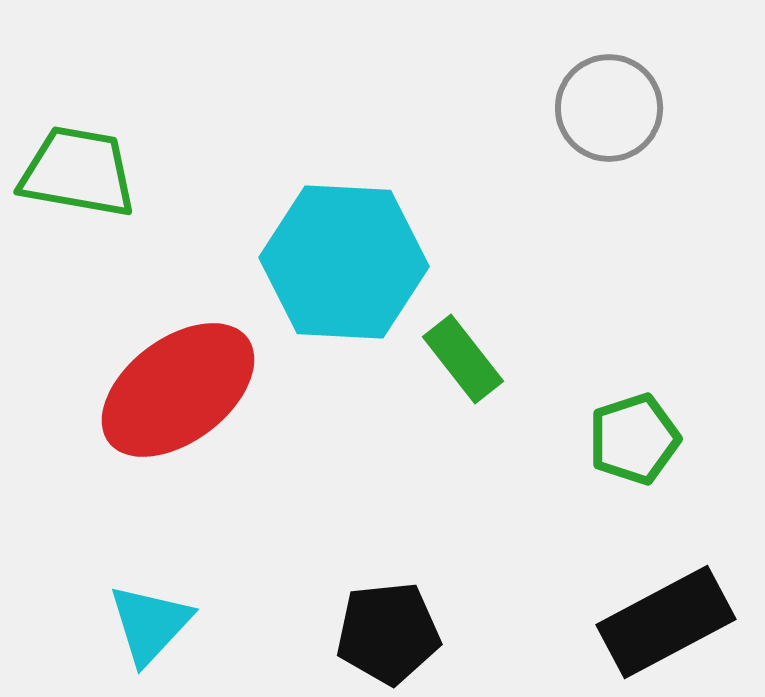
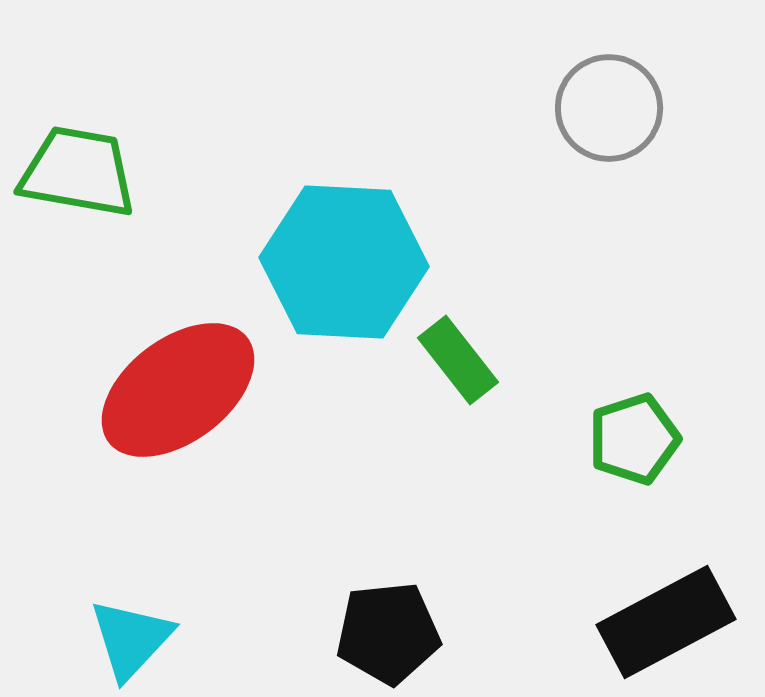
green rectangle: moved 5 px left, 1 px down
cyan triangle: moved 19 px left, 15 px down
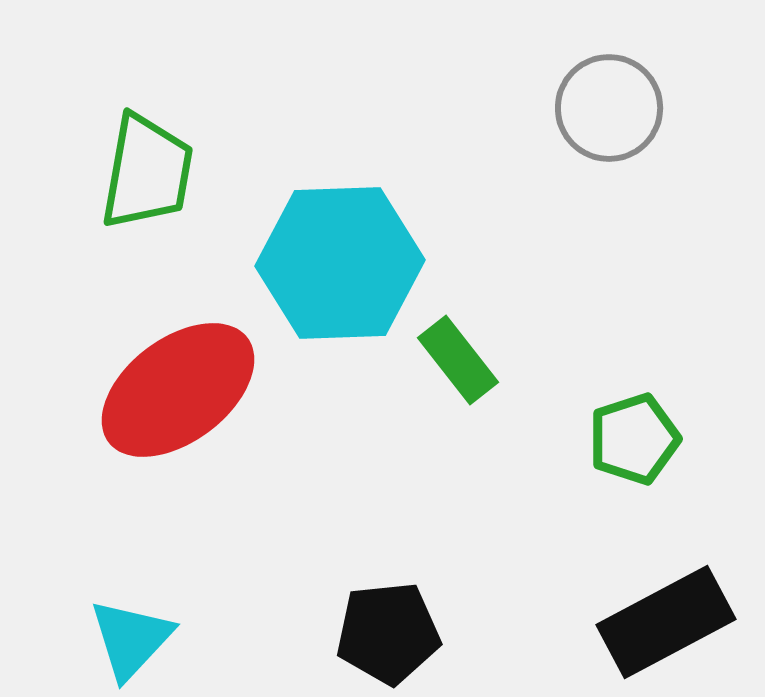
green trapezoid: moved 69 px right; rotated 90 degrees clockwise
cyan hexagon: moved 4 px left, 1 px down; rotated 5 degrees counterclockwise
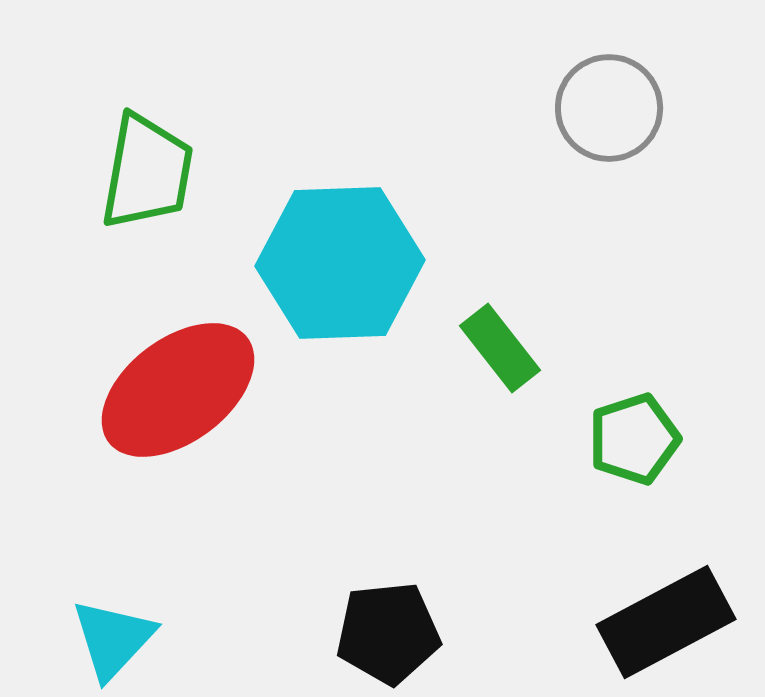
green rectangle: moved 42 px right, 12 px up
cyan triangle: moved 18 px left
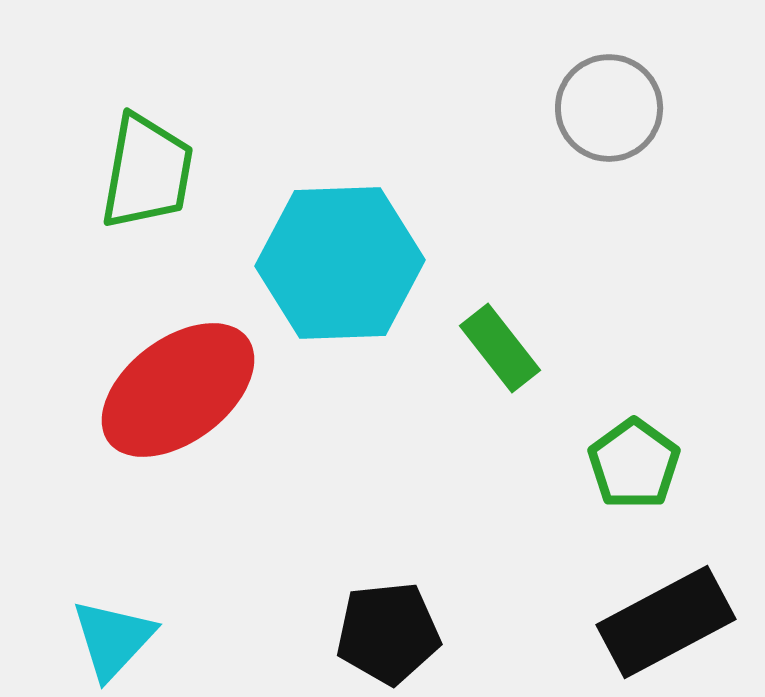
green pentagon: moved 25 px down; rotated 18 degrees counterclockwise
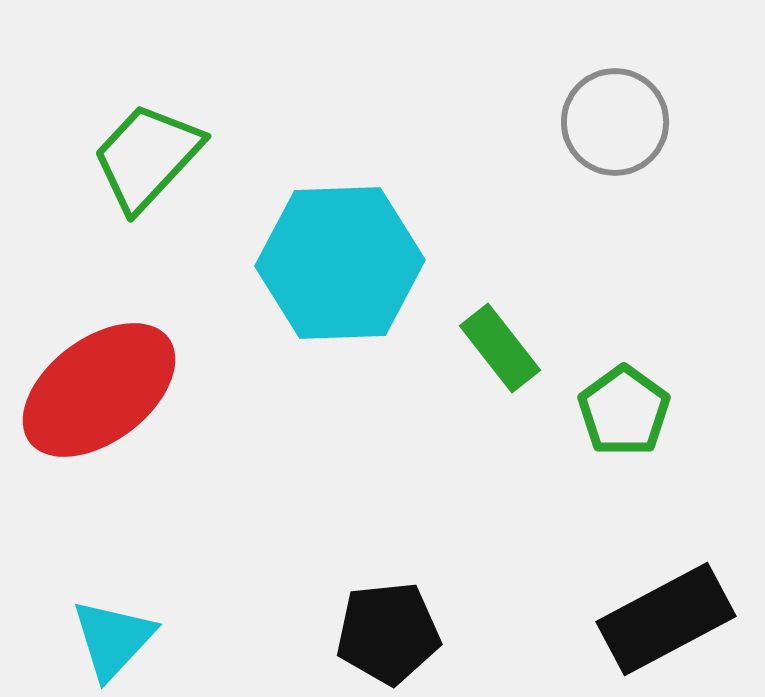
gray circle: moved 6 px right, 14 px down
green trapezoid: moved 15 px up; rotated 147 degrees counterclockwise
red ellipse: moved 79 px left
green pentagon: moved 10 px left, 53 px up
black rectangle: moved 3 px up
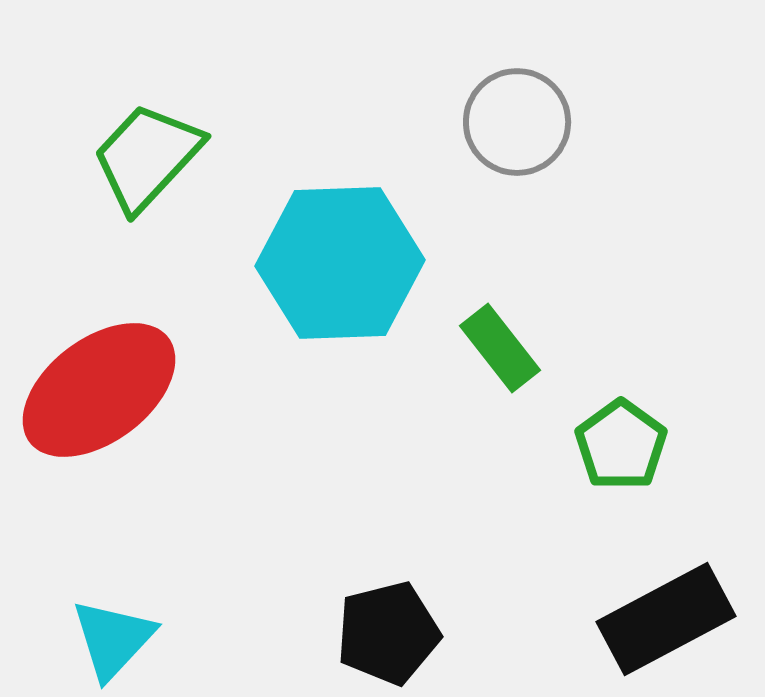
gray circle: moved 98 px left
green pentagon: moved 3 px left, 34 px down
black pentagon: rotated 8 degrees counterclockwise
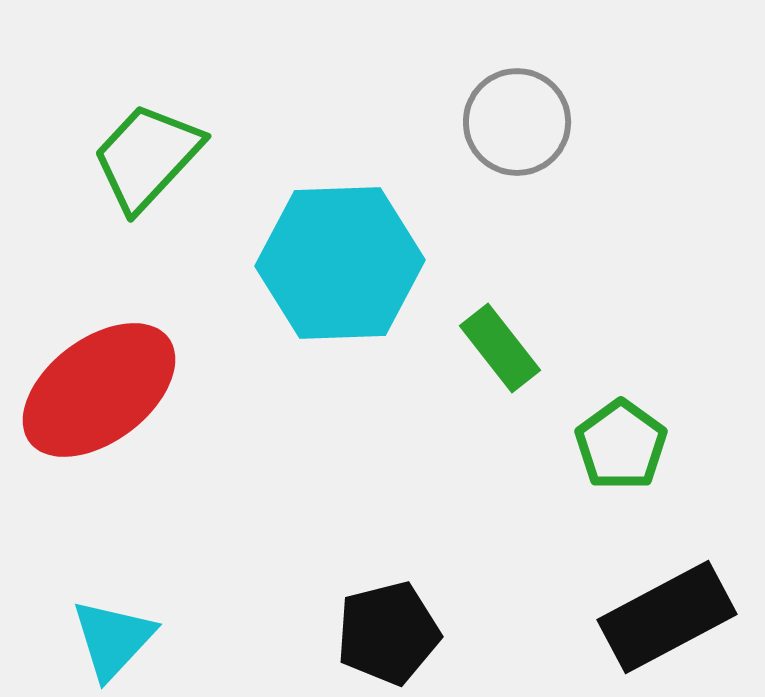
black rectangle: moved 1 px right, 2 px up
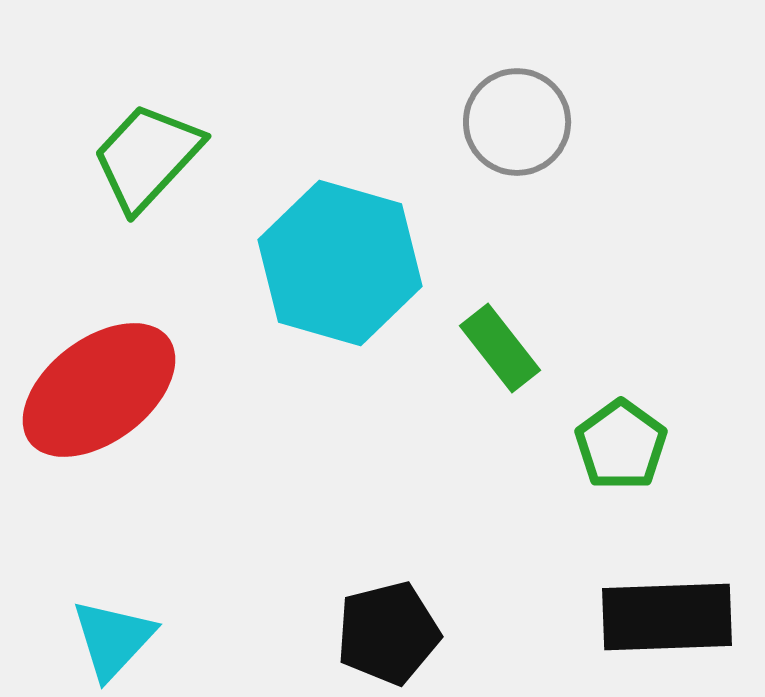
cyan hexagon: rotated 18 degrees clockwise
black rectangle: rotated 26 degrees clockwise
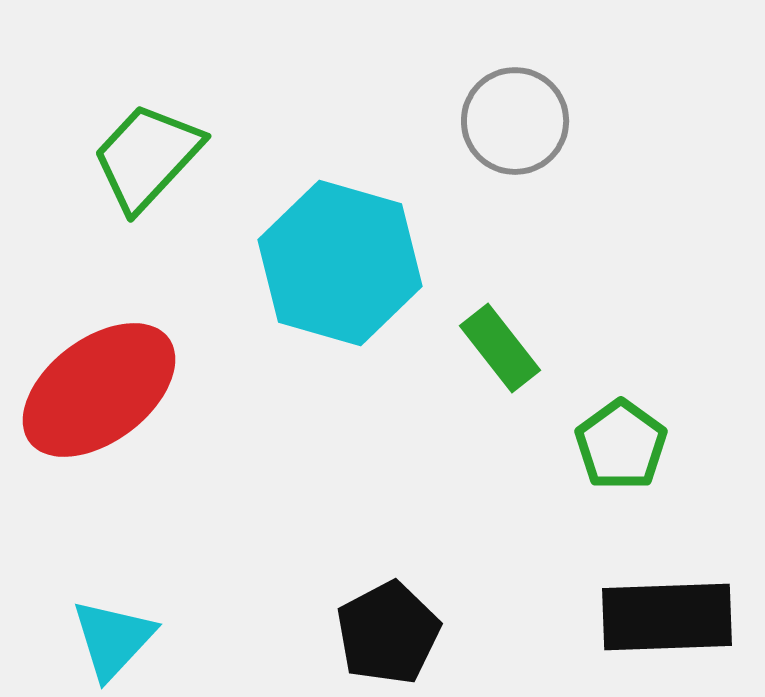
gray circle: moved 2 px left, 1 px up
black pentagon: rotated 14 degrees counterclockwise
